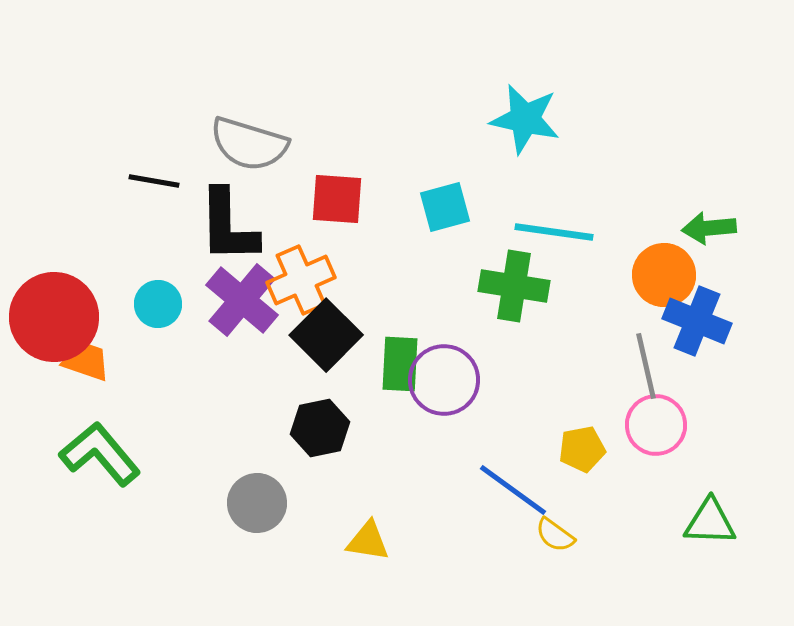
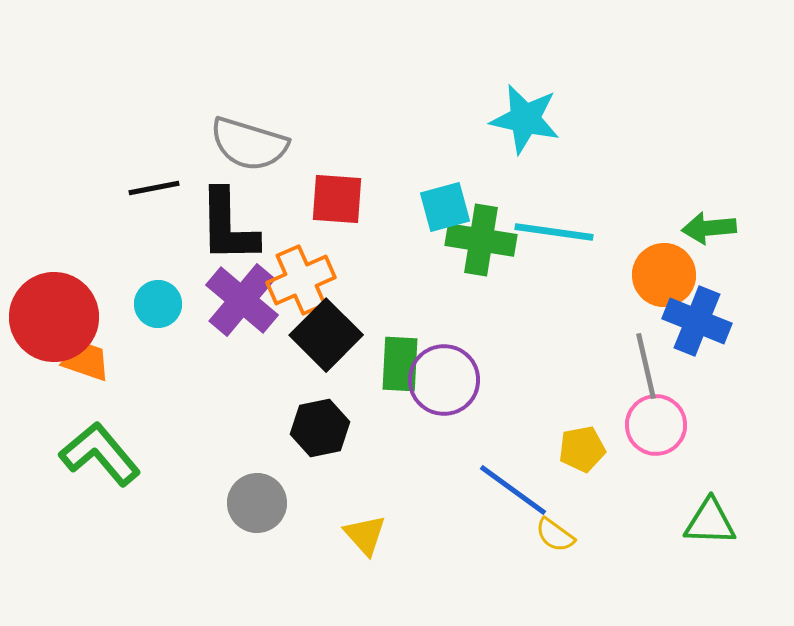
black line: moved 7 px down; rotated 21 degrees counterclockwise
green cross: moved 33 px left, 46 px up
yellow triangle: moved 3 px left, 6 px up; rotated 39 degrees clockwise
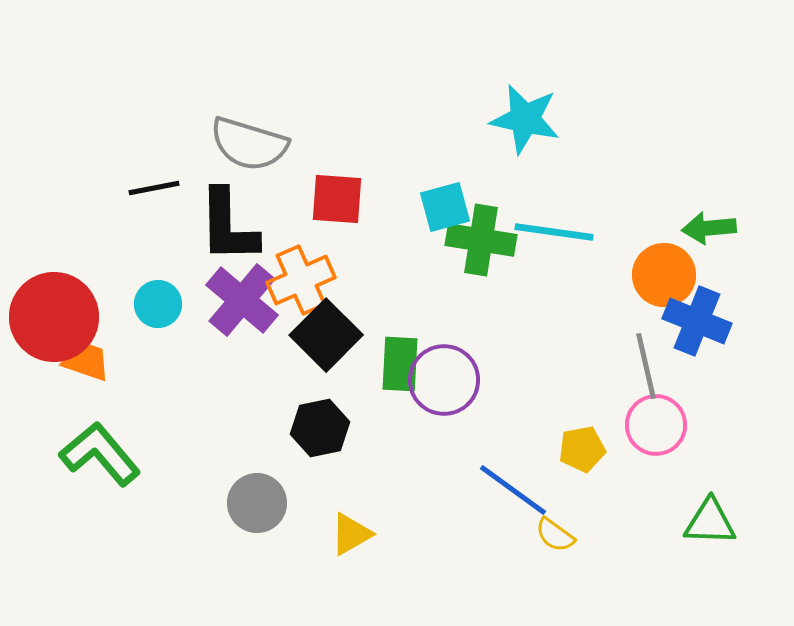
yellow triangle: moved 14 px left, 1 px up; rotated 42 degrees clockwise
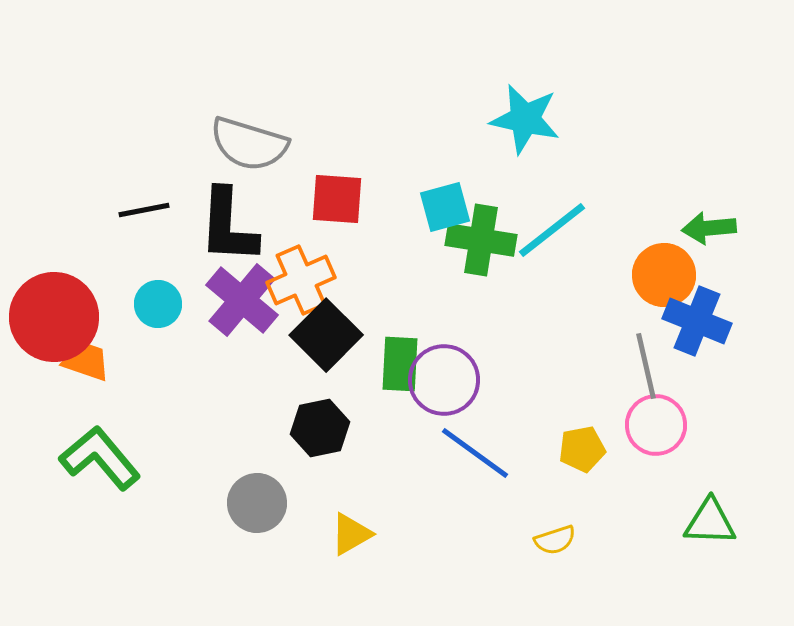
black line: moved 10 px left, 22 px down
black L-shape: rotated 4 degrees clockwise
cyan line: moved 2 px left, 2 px up; rotated 46 degrees counterclockwise
green L-shape: moved 4 px down
blue line: moved 38 px left, 37 px up
yellow semicircle: moved 5 px down; rotated 54 degrees counterclockwise
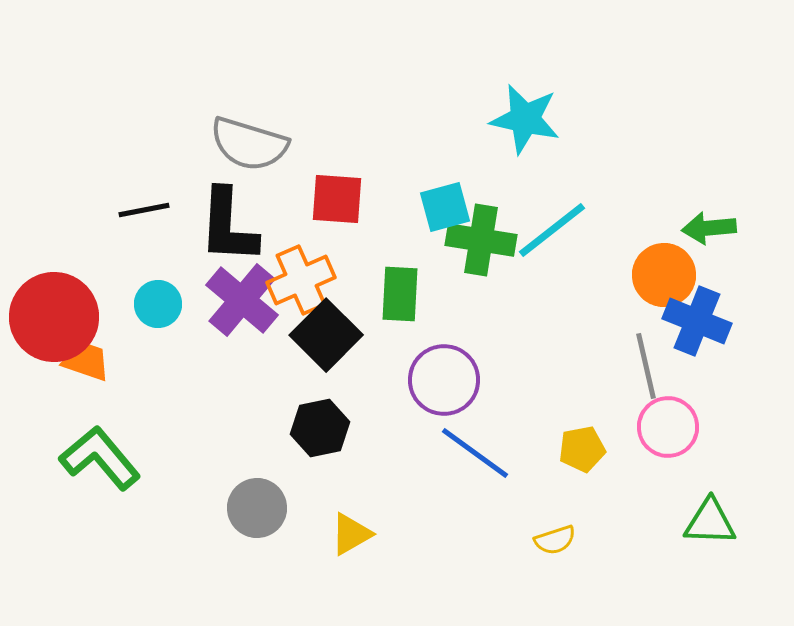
green rectangle: moved 70 px up
pink circle: moved 12 px right, 2 px down
gray circle: moved 5 px down
